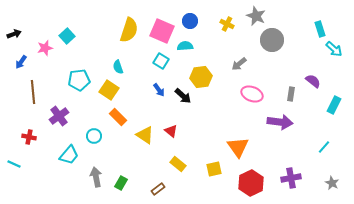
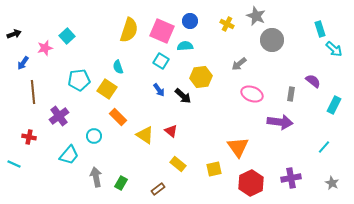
blue arrow at (21, 62): moved 2 px right, 1 px down
yellow square at (109, 90): moved 2 px left, 1 px up
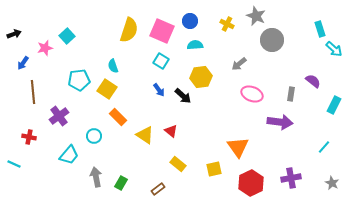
cyan semicircle at (185, 46): moved 10 px right, 1 px up
cyan semicircle at (118, 67): moved 5 px left, 1 px up
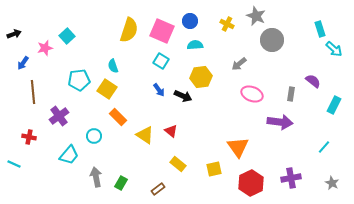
black arrow at (183, 96): rotated 18 degrees counterclockwise
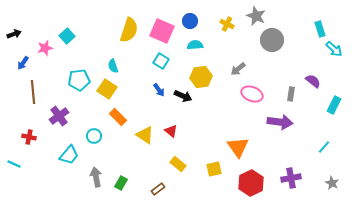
gray arrow at (239, 64): moved 1 px left, 5 px down
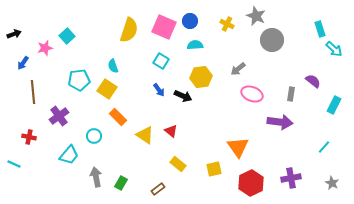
pink square at (162, 31): moved 2 px right, 4 px up
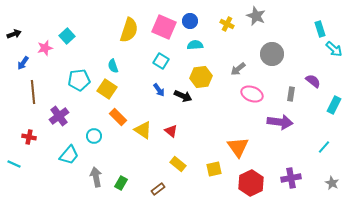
gray circle at (272, 40): moved 14 px down
yellow triangle at (145, 135): moved 2 px left, 5 px up
